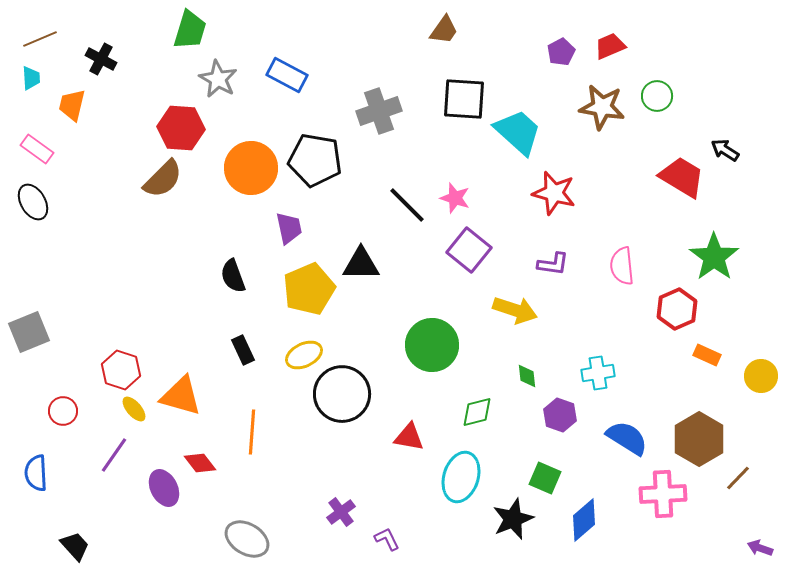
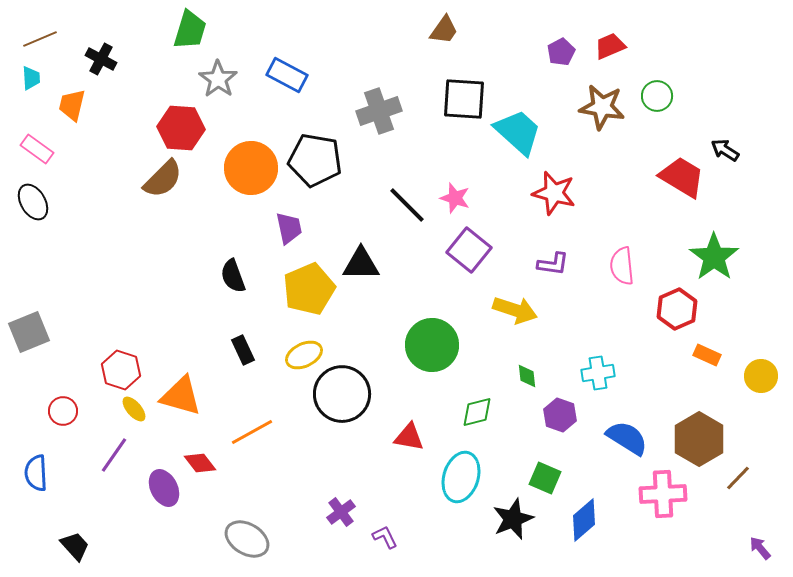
gray star at (218, 79): rotated 6 degrees clockwise
orange line at (252, 432): rotated 57 degrees clockwise
purple L-shape at (387, 539): moved 2 px left, 2 px up
purple arrow at (760, 548): rotated 30 degrees clockwise
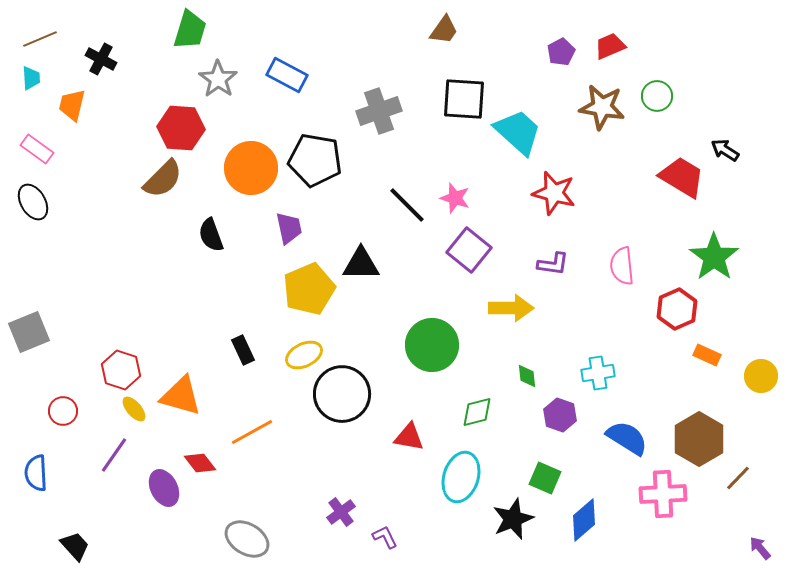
black semicircle at (233, 276): moved 22 px left, 41 px up
yellow arrow at (515, 310): moved 4 px left, 2 px up; rotated 18 degrees counterclockwise
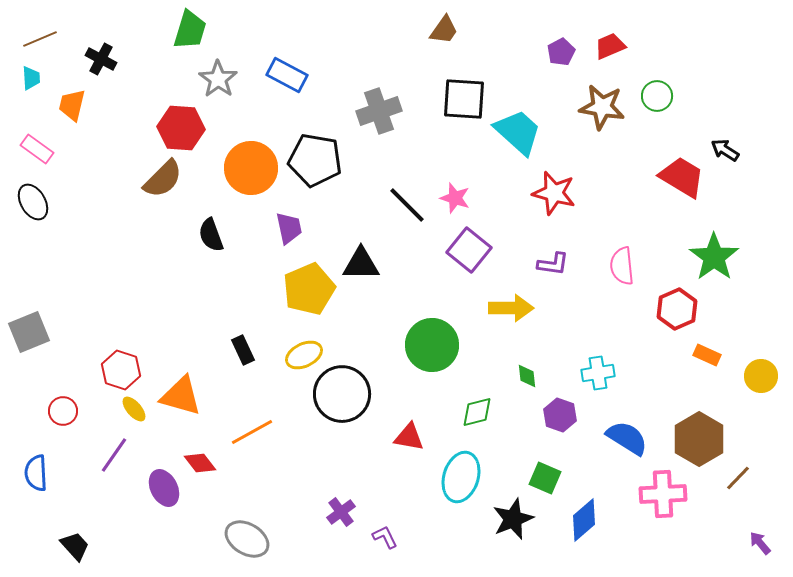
purple arrow at (760, 548): moved 5 px up
